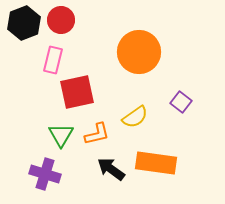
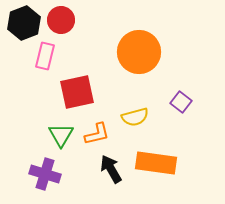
pink rectangle: moved 8 px left, 4 px up
yellow semicircle: rotated 20 degrees clockwise
black arrow: rotated 24 degrees clockwise
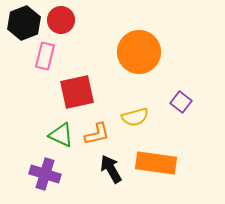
green triangle: rotated 36 degrees counterclockwise
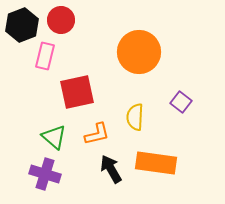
black hexagon: moved 2 px left, 2 px down
yellow semicircle: rotated 108 degrees clockwise
green triangle: moved 7 px left, 2 px down; rotated 16 degrees clockwise
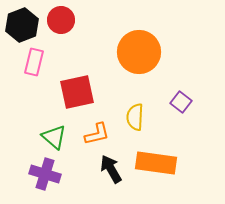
pink rectangle: moved 11 px left, 6 px down
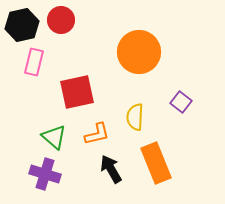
black hexagon: rotated 8 degrees clockwise
orange rectangle: rotated 60 degrees clockwise
